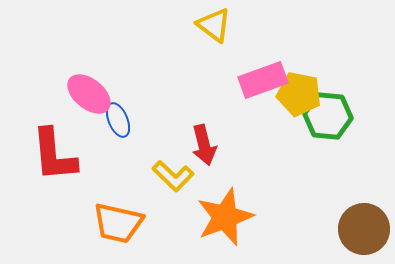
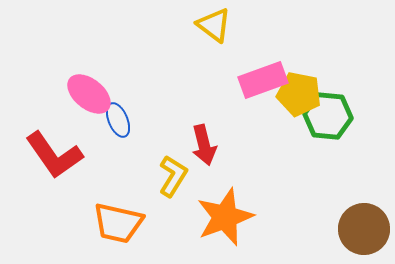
red L-shape: rotated 30 degrees counterclockwise
yellow L-shape: rotated 102 degrees counterclockwise
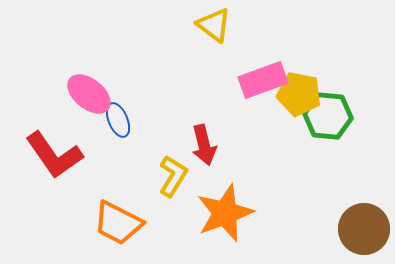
orange star: moved 4 px up
orange trapezoid: rotated 14 degrees clockwise
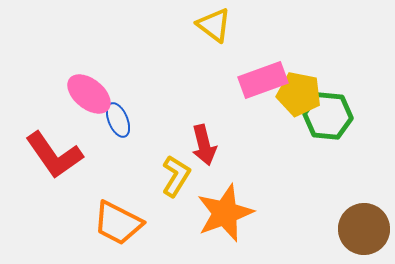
yellow L-shape: moved 3 px right
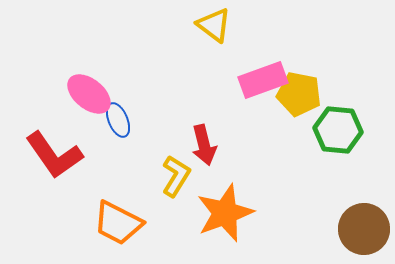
green hexagon: moved 10 px right, 14 px down
